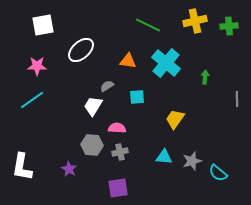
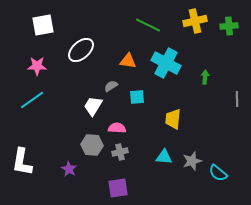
cyan cross: rotated 12 degrees counterclockwise
gray semicircle: moved 4 px right
yellow trapezoid: moved 2 px left; rotated 30 degrees counterclockwise
white L-shape: moved 5 px up
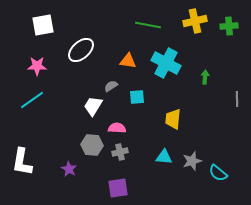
green line: rotated 15 degrees counterclockwise
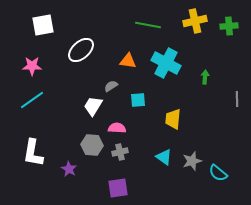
pink star: moved 5 px left
cyan square: moved 1 px right, 3 px down
cyan triangle: rotated 30 degrees clockwise
white L-shape: moved 11 px right, 9 px up
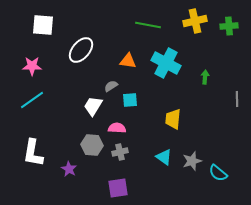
white square: rotated 15 degrees clockwise
white ellipse: rotated 8 degrees counterclockwise
cyan square: moved 8 px left
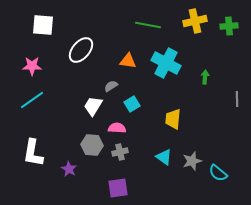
cyan square: moved 2 px right, 4 px down; rotated 28 degrees counterclockwise
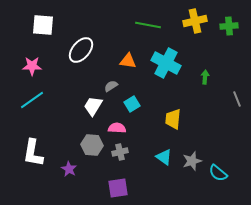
gray line: rotated 21 degrees counterclockwise
